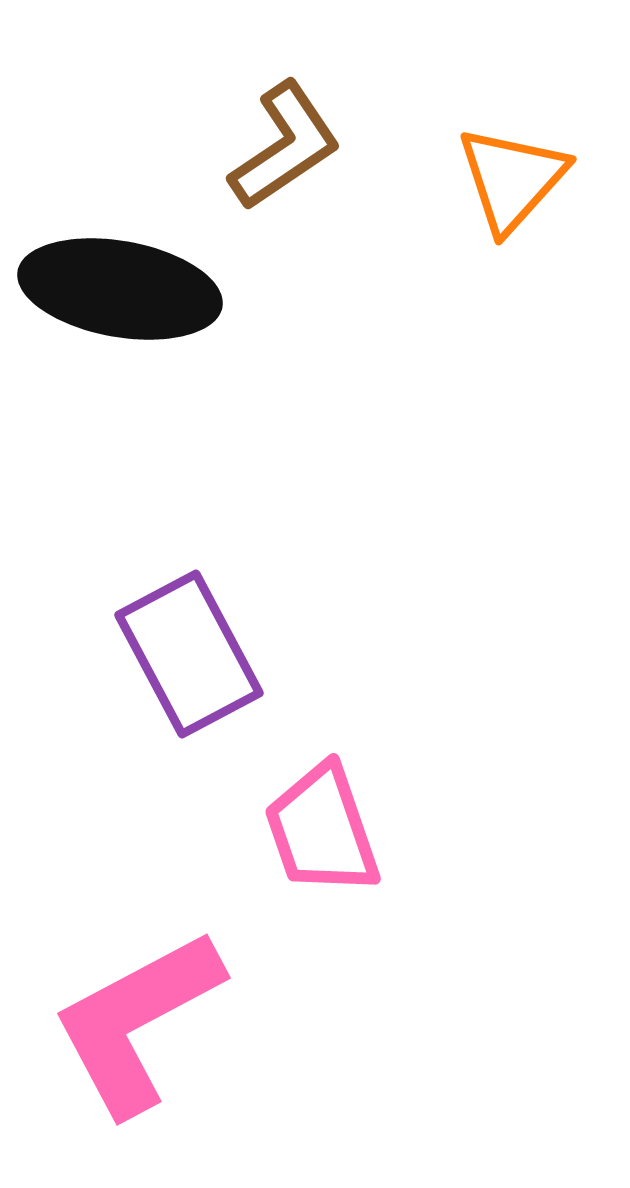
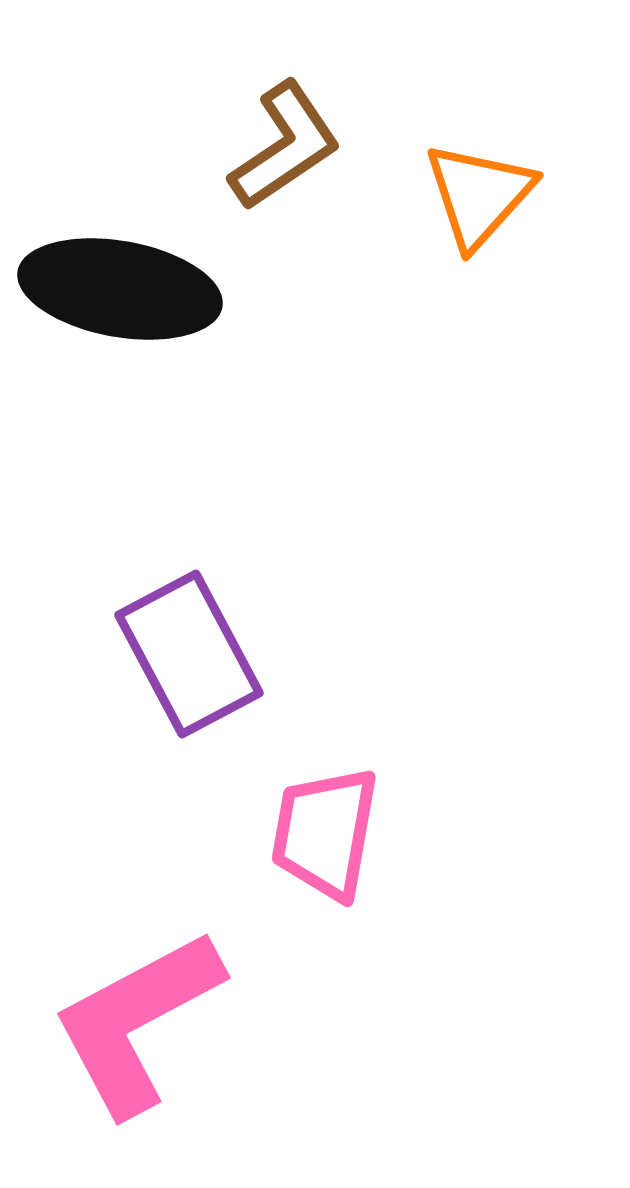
orange triangle: moved 33 px left, 16 px down
pink trapezoid: moved 3 px right, 3 px down; rotated 29 degrees clockwise
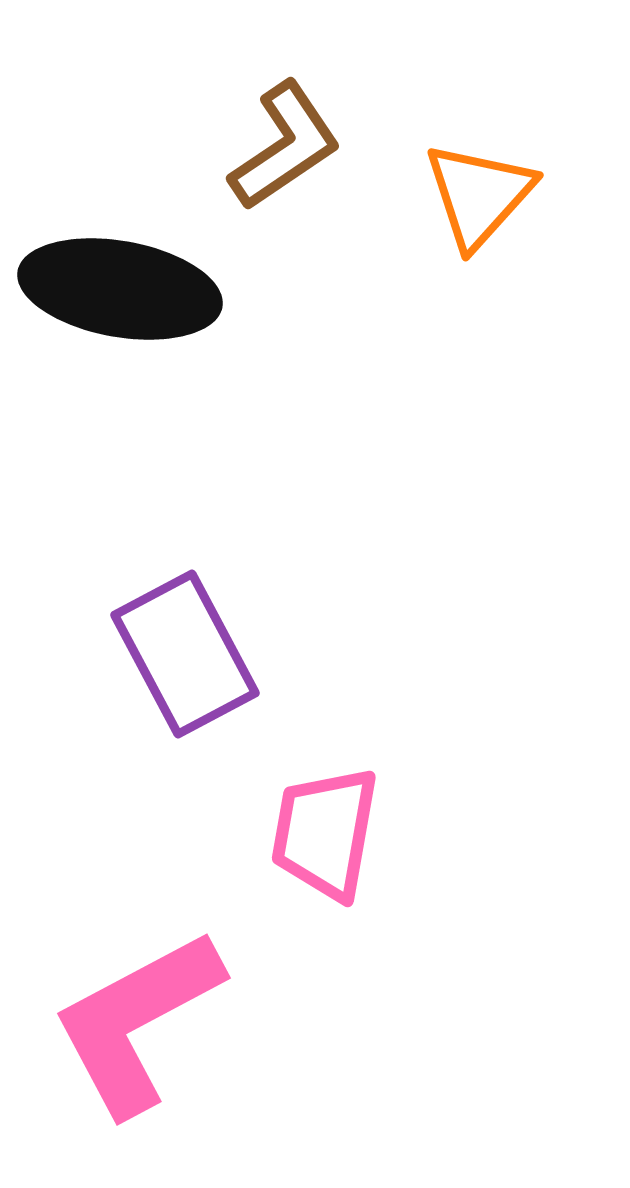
purple rectangle: moved 4 px left
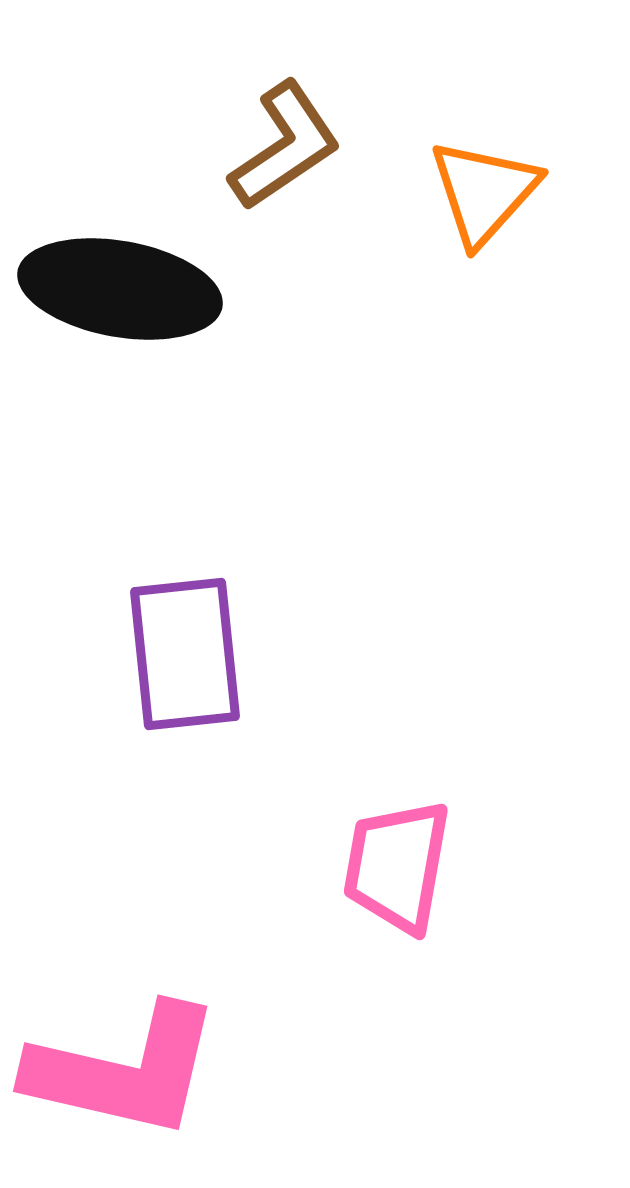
orange triangle: moved 5 px right, 3 px up
purple rectangle: rotated 22 degrees clockwise
pink trapezoid: moved 72 px right, 33 px down
pink L-shape: moved 13 px left, 49 px down; rotated 139 degrees counterclockwise
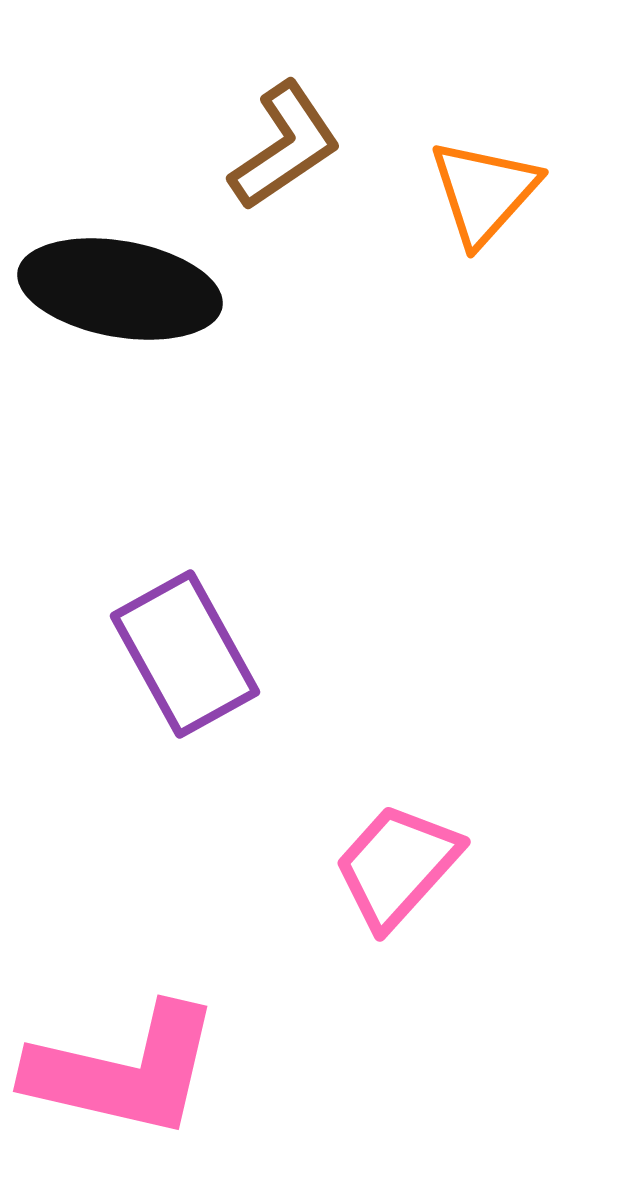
purple rectangle: rotated 23 degrees counterclockwise
pink trapezoid: rotated 32 degrees clockwise
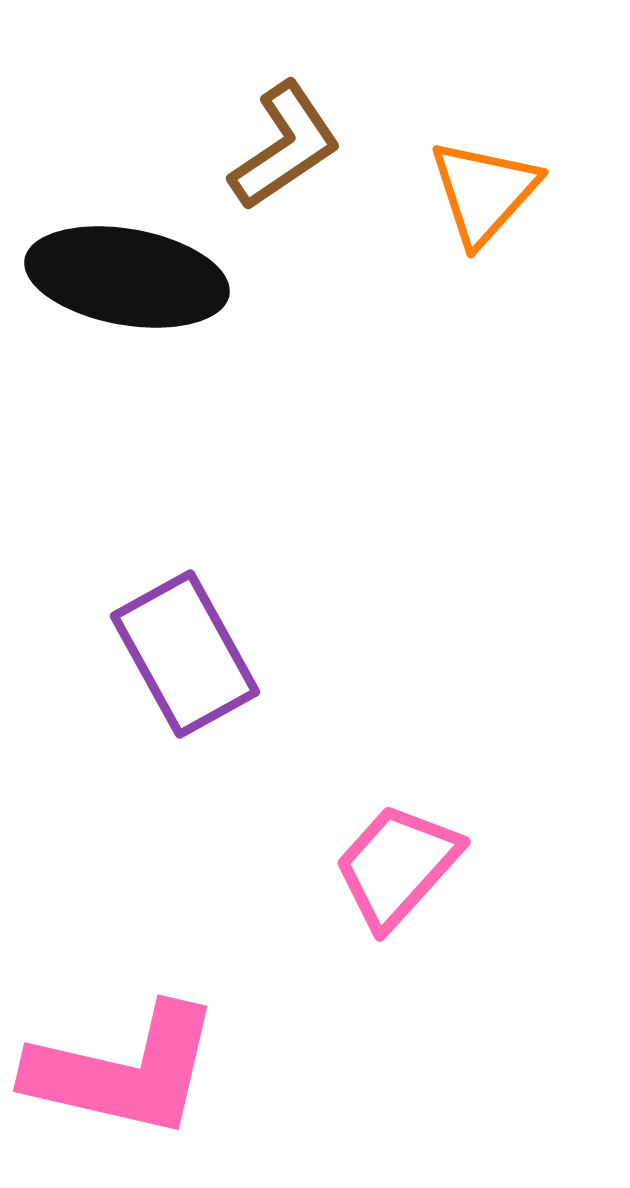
black ellipse: moved 7 px right, 12 px up
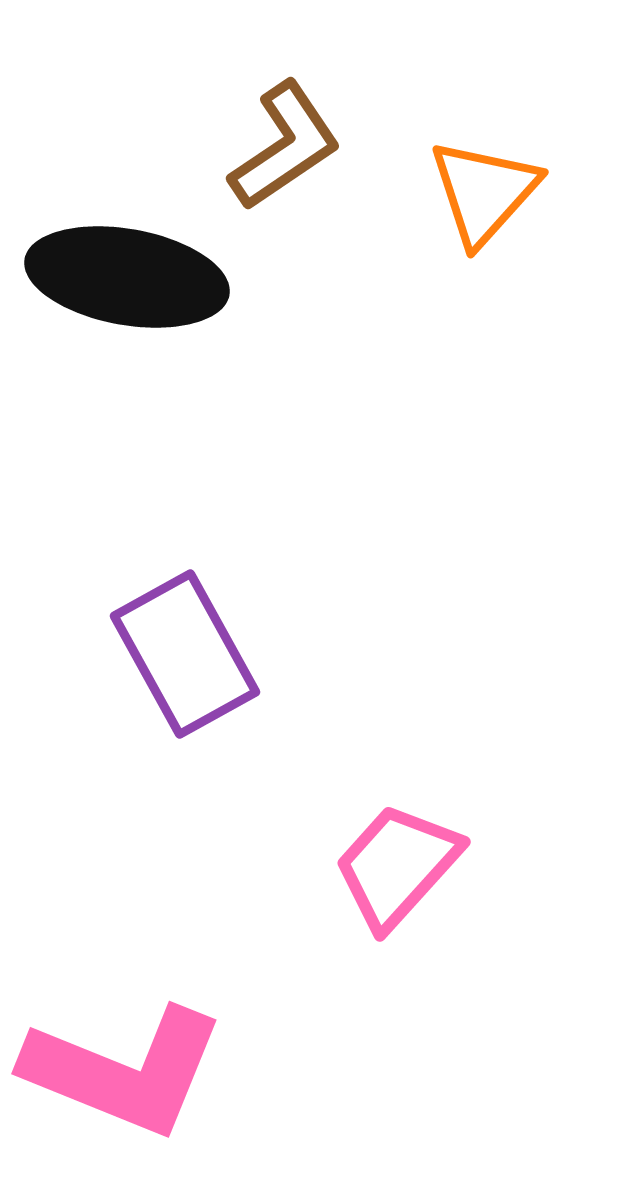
pink L-shape: rotated 9 degrees clockwise
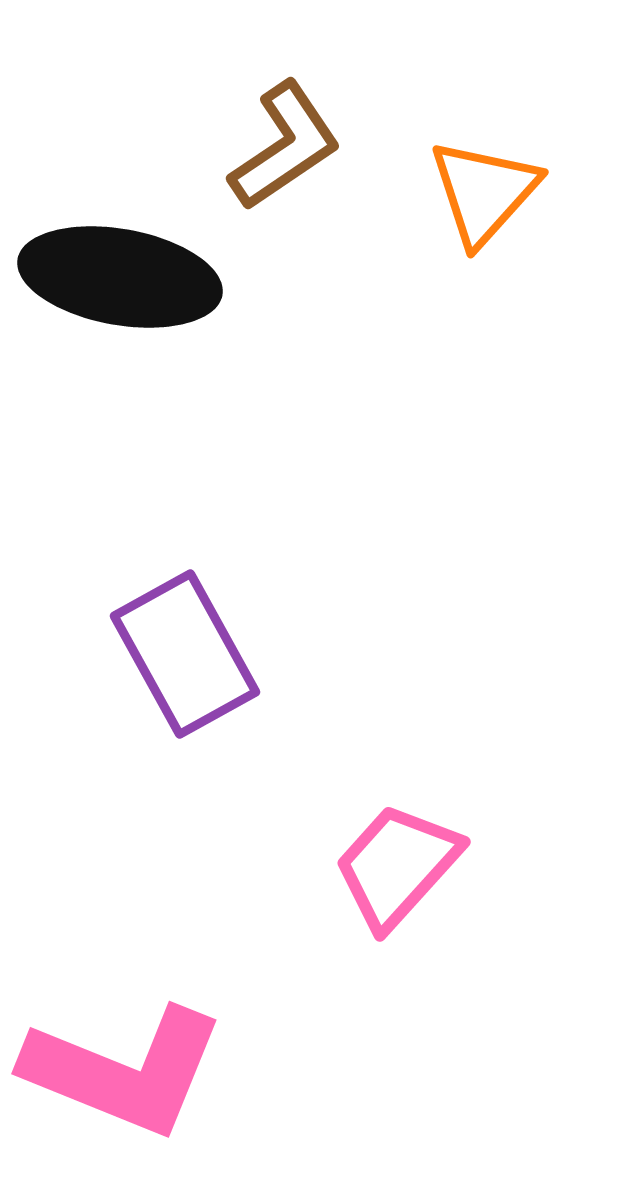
black ellipse: moved 7 px left
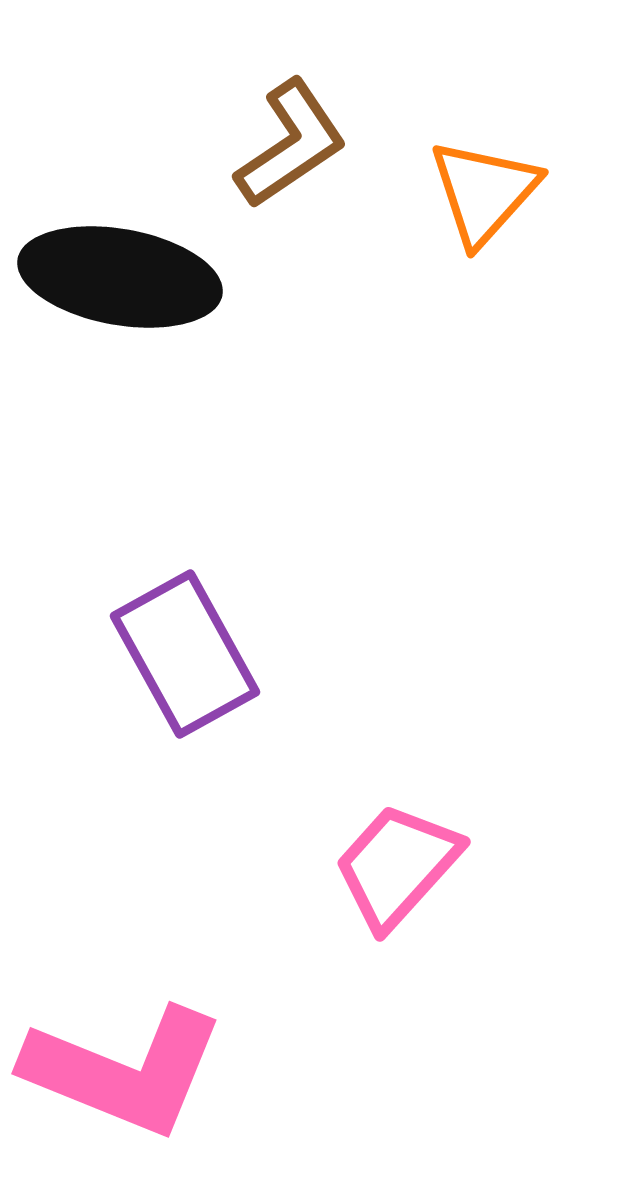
brown L-shape: moved 6 px right, 2 px up
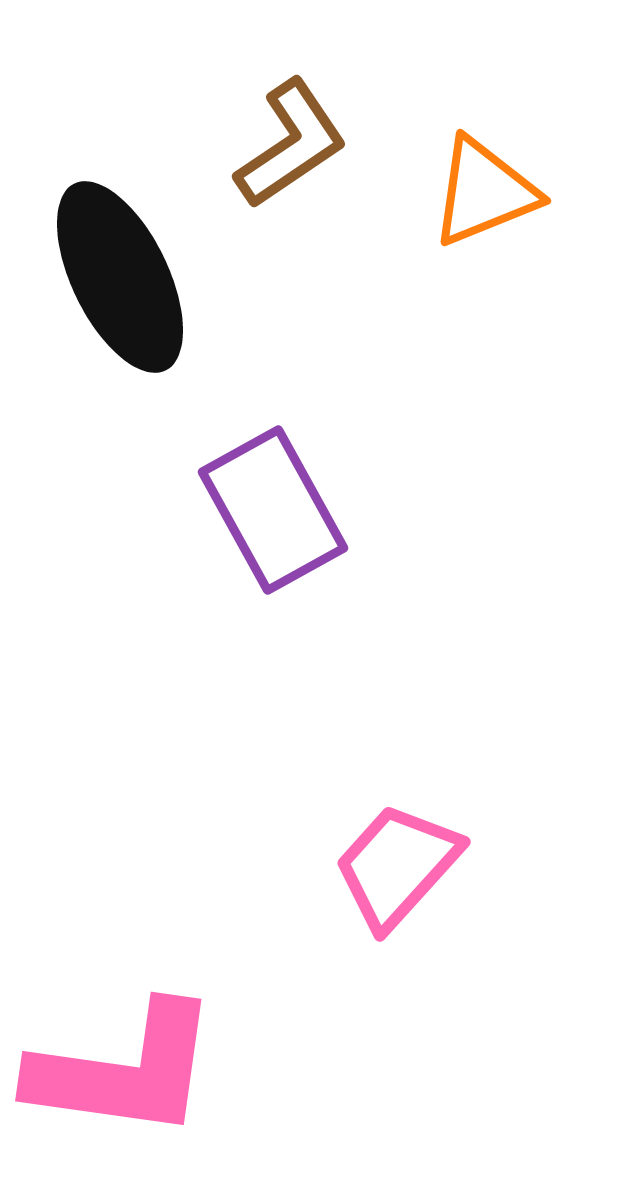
orange triangle: rotated 26 degrees clockwise
black ellipse: rotated 54 degrees clockwise
purple rectangle: moved 88 px right, 144 px up
pink L-shape: rotated 14 degrees counterclockwise
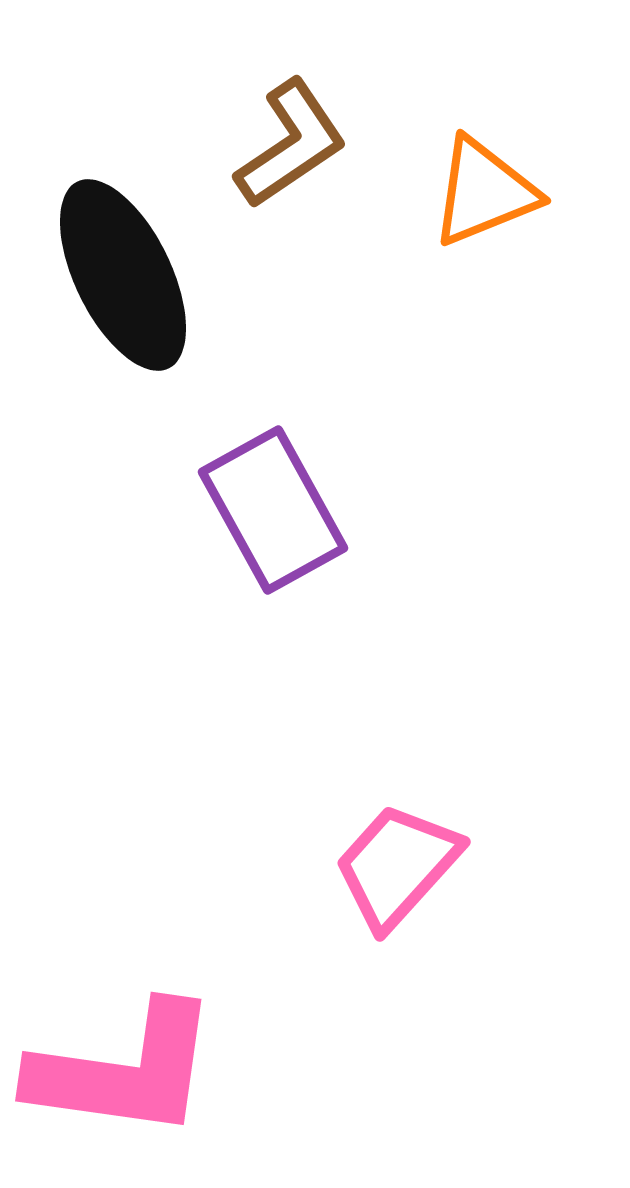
black ellipse: moved 3 px right, 2 px up
